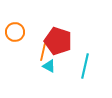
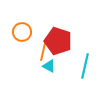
orange circle: moved 7 px right
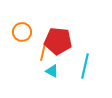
red pentagon: rotated 12 degrees counterclockwise
cyan triangle: moved 3 px right, 5 px down
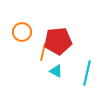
red pentagon: rotated 12 degrees counterclockwise
cyan line: moved 2 px right, 7 px down
cyan triangle: moved 4 px right
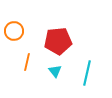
orange circle: moved 8 px left, 1 px up
orange line: moved 16 px left, 10 px down
cyan triangle: moved 1 px left; rotated 24 degrees clockwise
